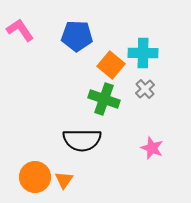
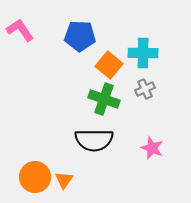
blue pentagon: moved 3 px right
orange square: moved 2 px left
gray cross: rotated 18 degrees clockwise
black semicircle: moved 12 px right
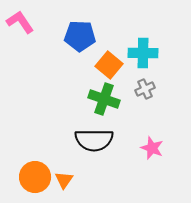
pink L-shape: moved 8 px up
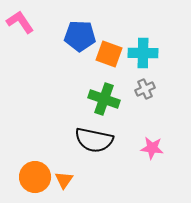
orange square: moved 11 px up; rotated 20 degrees counterclockwise
black semicircle: rotated 12 degrees clockwise
pink star: rotated 15 degrees counterclockwise
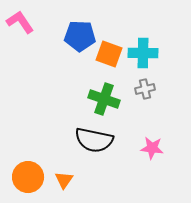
gray cross: rotated 12 degrees clockwise
orange circle: moved 7 px left
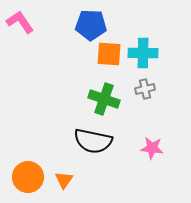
blue pentagon: moved 11 px right, 11 px up
orange square: rotated 16 degrees counterclockwise
black semicircle: moved 1 px left, 1 px down
